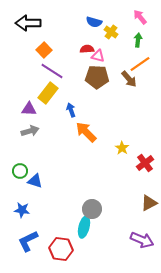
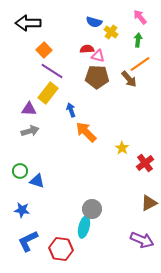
blue triangle: moved 2 px right
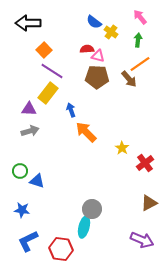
blue semicircle: rotated 21 degrees clockwise
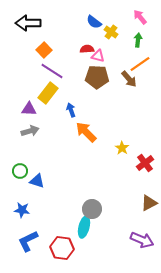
red hexagon: moved 1 px right, 1 px up
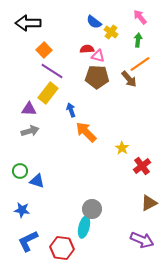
red cross: moved 3 px left, 3 px down
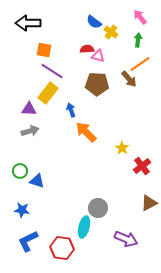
orange square: rotated 35 degrees counterclockwise
brown pentagon: moved 7 px down
gray circle: moved 6 px right, 1 px up
purple arrow: moved 16 px left, 1 px up
